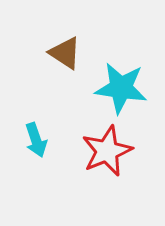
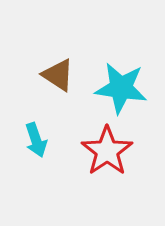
brown triangle: moved 7 px left, 22 px down
red star: rotated 12 degrees counterclockwise
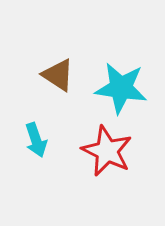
red star: rotated 12 degrees counterclockwise
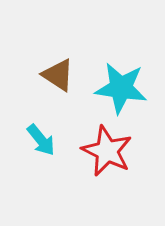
cyan arrow: moved 5 px right; rotated 20 degrees counterclockwise
